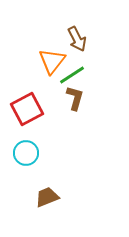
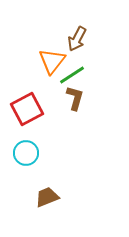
brown arrow: rotated 55 degrees clockwise
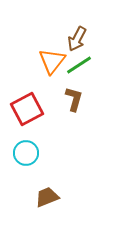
green line: moved 7 px right, 10 px up
brown L-shape: moved 1 px left, 1 px down
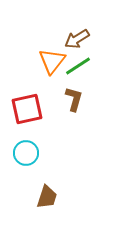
brown arrow: rotated 30 degrees clockwise
green line: moved 1 px left, 1 px down
red square: rotated 16 degrees clockwise
brown trapezoid: rotated 130 degrees clockwise
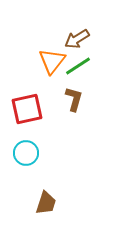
brown trapezoid: moved 1 px left, 6 px down
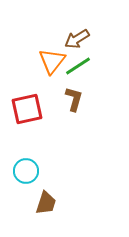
cyan circle: moved 18 px down
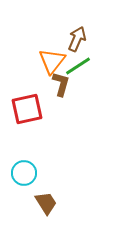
brown arrow: rotated 145 degrees clockwise
brown L-shape: moved 13 px left, 15 px up
cyan circle: moved 2 px left, 2 px down
brown trapezoid: rotated 50 degrees counterclockwise
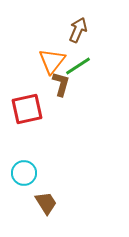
brown arrow: moved 1 px right, 9 px up
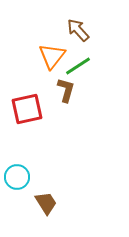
brown arrow: rotated 65 degrees counterclockwise
orange triangle: moved 5 px up
brown L-shape: moved 5 px right, 6 px down
cyan circle: moved 7 px left, 4 px down
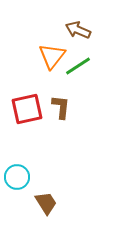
brown arrow: rotated 25 degrees counterclockwise
brown L-shape: moved 5 px left, 17 px down; rotated 10 degrees counterclockwise
